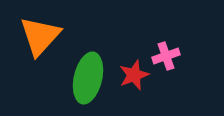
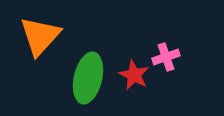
pink cross: moved 1 px down
red star: rotated 24 degrees counterclockwise
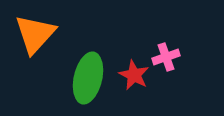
orange triangle: moved 5 px left, 2 px up
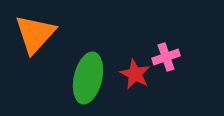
red star: moved 1 px right, 1 px up
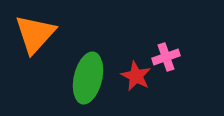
red star: moved 1 px right, 2 px down
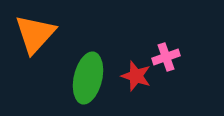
red star: rotated 8 degrees counterclockwise
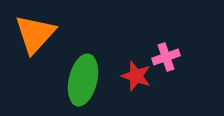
green ellipse: moved 5 px left, 2 px down
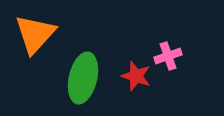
pink cross: moved 2 px right, 1 px up
green ellipse: moved 2 px up
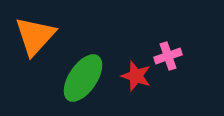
orange triangle: moved 2 px down
green ellipse: rotated 21 degrees clockwise
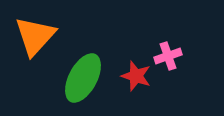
green ellipse: rotated 6 degrees counterclockwise
